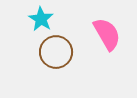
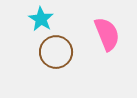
pink semicircle: rotated 8 degrees clockwise
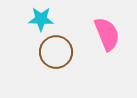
cyan star: rotated 30 degrees counterclockwise
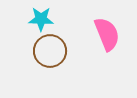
brown circle: moved 6 px left, 1 px up
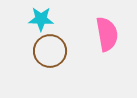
pink semicircle: rotated 12 degrees clockwise
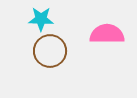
pink semicircle: rotated 80 degrees counterclockwise
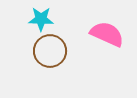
pink semicircle: rotated 24 degrees clockwise
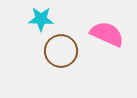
brown circle: moved 11 px right
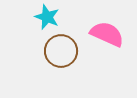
cyan star: moved 6 px right, 2 px up; rotated 20 degrees clockwise
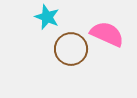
brown circle: moved 10 px right, 2 px up
